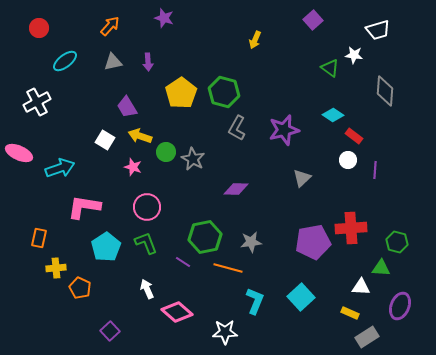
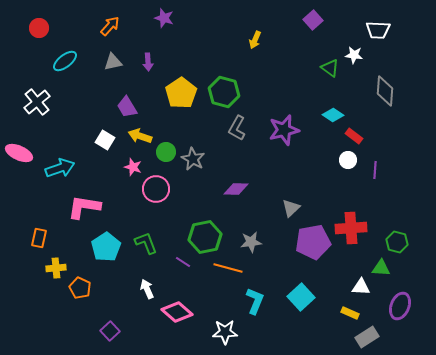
white trapezoid at (378, 30): rotated 20 degrees clockwise
white cross at (37, 102): rotated 12 degrees counterclockwise
gray triangle at (302, 178): moved 11 px left, 30 px down
pink circle at (147, 207): moved 9 px right, 18 px up
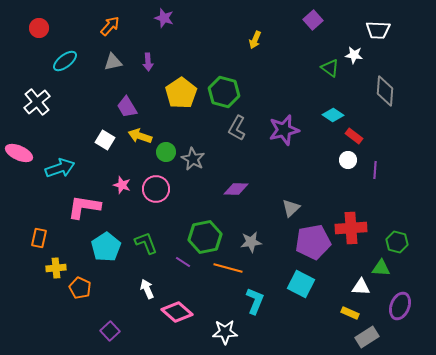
pink star at (133, 167): moved 11 px left, 18 px down
cyan square at (301, 297): moved 13 px up; rotated 20 degrees counterclockwise
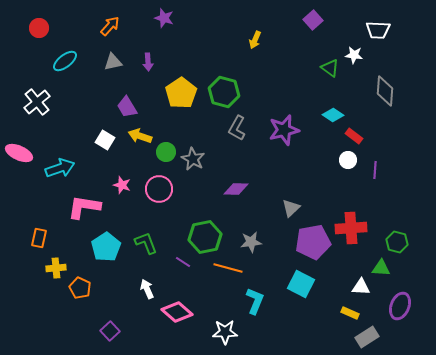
pink circle at (156, 189): moved 3 px right
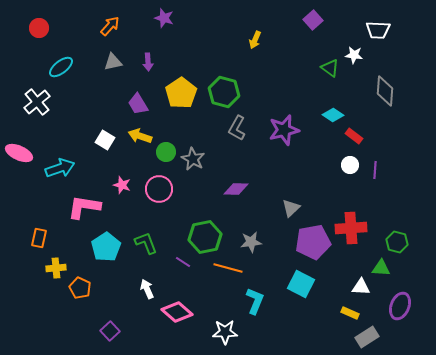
cyan ellipse at (65, 61): moved 4 px left, 6 px down
purple trapezoid at (127, 107): moved 11 px right, 3 px up
white circle at (348, 160): moved 2 px right, 5 px down
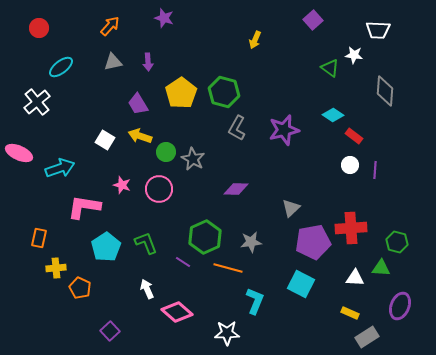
green hexagon at (205, 237): rotated 12 degrees counterclockwise
white triangle at (361, 287): moved 6 px left, 9 px up
white star at (225, 332): moved 2 px right, 1 px down
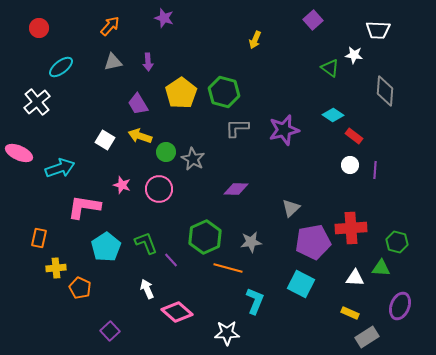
gray L-shape at (237, 128): rotated 60 degrees clockwise
purple line at (183, 262): moved 12 px left, 2 px up; rotated 14 degrees clockwise
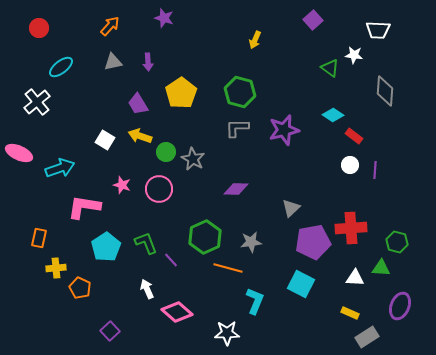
green hexagon at (224, 92): moved 16 px right
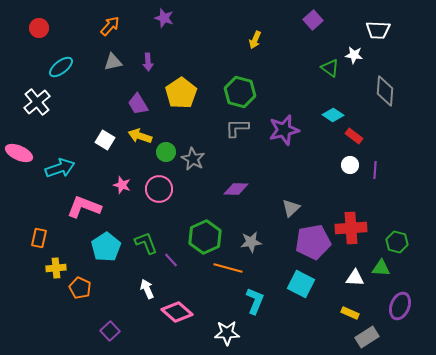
pink L-shape at (84, 207): rotated 12 degrees clockwise
